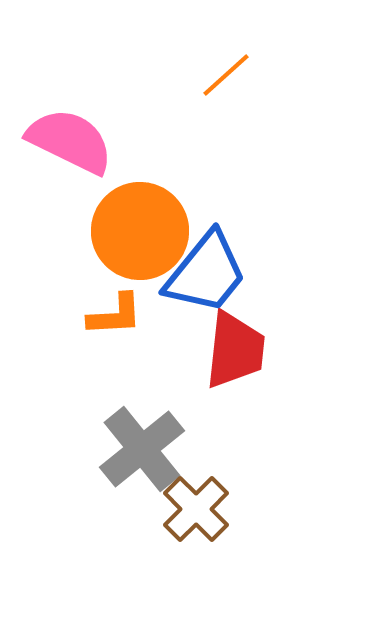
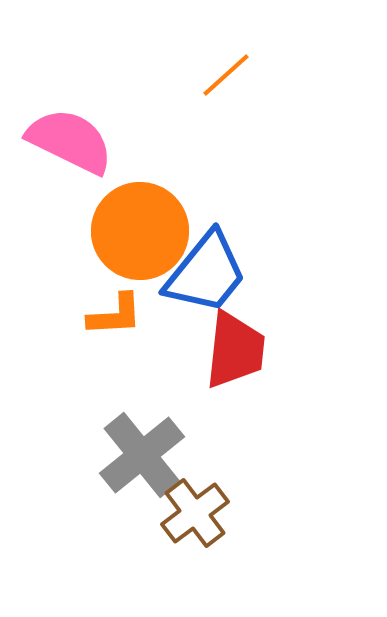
gray cross: moved 6 px down
brown cross: moved 1 px left, 4 px down; rotated 8 degrees clockwise
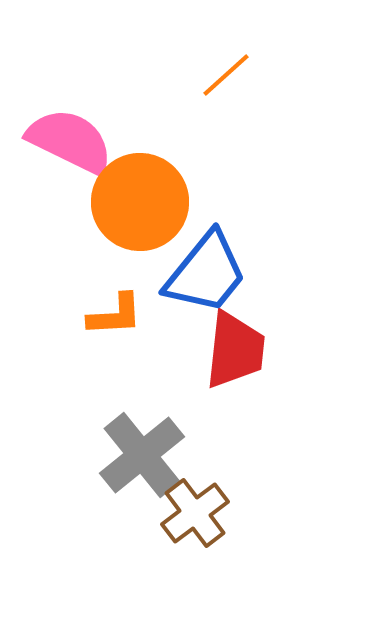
orange circle: moved 29 px up
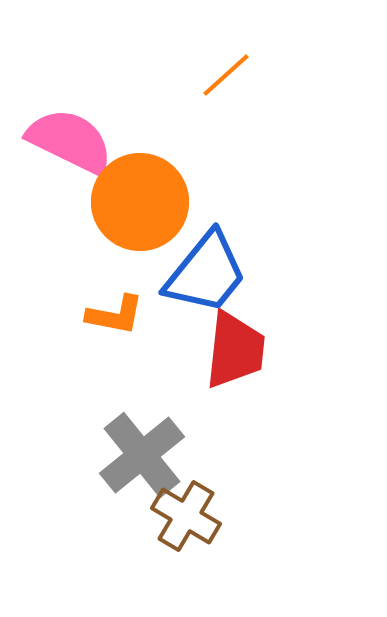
orange L-shape: rotated 14 degrees clockwise
brown cross: moved 9 px left, 3 px down; rotated 22 degrees counterclockwise
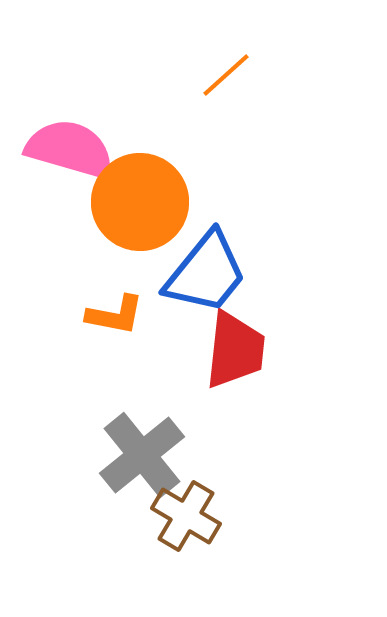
pink semicircle: moved 8 px down; rotated 10 degrees counterclockwise
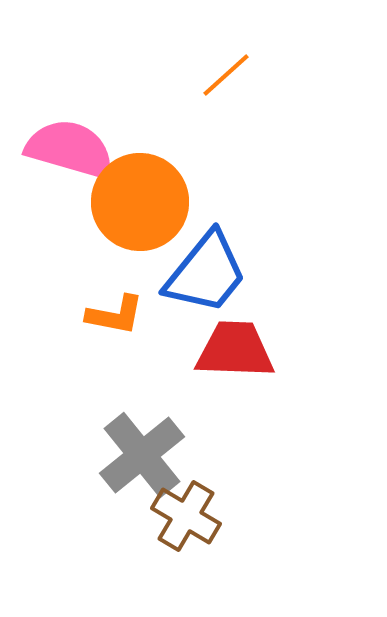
red trapezoid: rotated 94 degrees counterclockwise
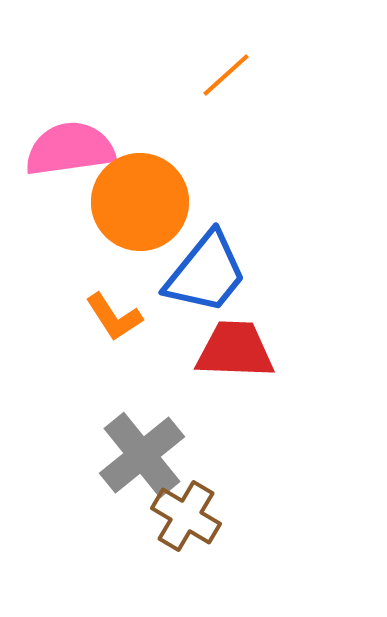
pink semicircle: rotated 24 degrees counterclockwise
orange L-shape: moved 1 px left, 2 px down; rotated 46 degrees clockwise
